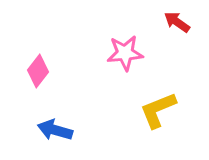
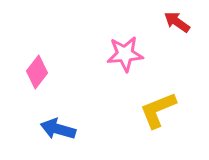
pink star: moved 1 px down
pink diamond: moved 1 px left, 1 px down
blue arrow: moved 3 px right, 1 px up
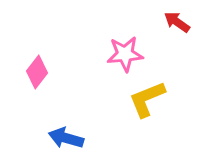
yellow L-shape: moved 11 px left, 11 px up
blue arrow: moved 8 px right, 9 px down
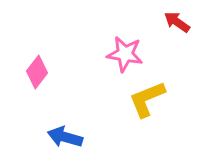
pink star: rotated 15 degrees clockwise
blue arrow: moved 1 px left, 1 px up
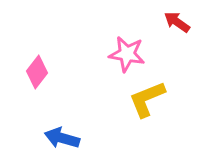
pink star: moved 2 px right
blue arrow: moved 3 px left, 1 px down
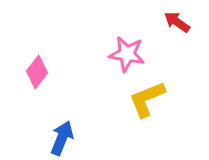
blue arrow: rotated 96 degrees clockwise
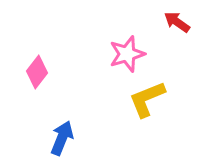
pink star: rotated 27 degrees counterclockwise
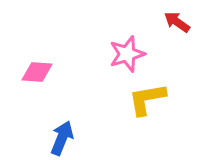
pink diamond: rotated 56 degrees clockwise
yellow L-shape: rotated 12 degrees clockwise
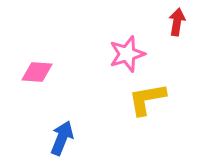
red arrow: rotated 64 degrees clockwise
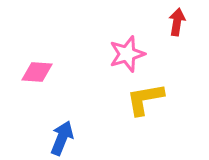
yellow L-shape: moved 2 px left
